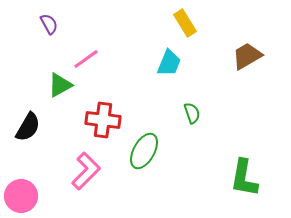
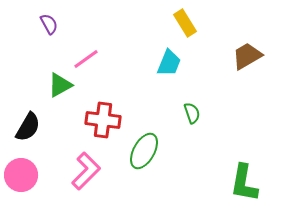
green L-shape: moved 5 px down
pink circle: moved 21 px up
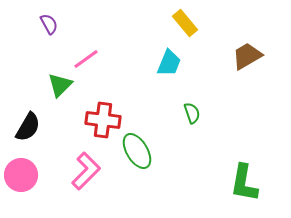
yellow rectangle: rotated 8 degrees counterclockwise
green triangle: rotated 16 degrees counterclockwise
green ellipse: moved 7 px left; rotated 60 degrees counterclockwise
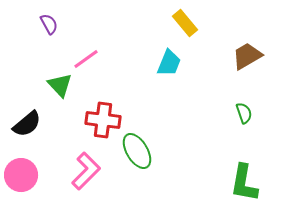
green triangle: rotated 28 degrees counterclockwise
green semicircle: moved 52 px right
black semicircle: moved 1 px left, 3 px up; rotated 20 degrees clockwise
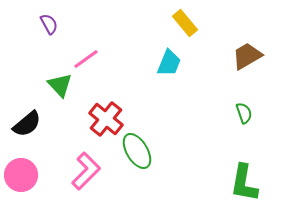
red cross: moved 3 px right, 1 px up; rotated 32 degrees clockwise
